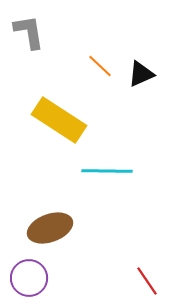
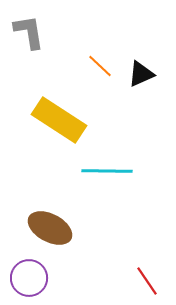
brown ellipse: rotated 48 degrees clockwise
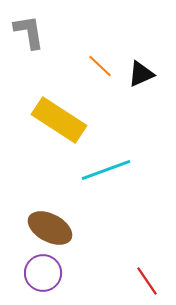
cyan line: moved 1 px left, 1 px up; rotated 21 degrees counterclockwise
purple circle: moved 14 px right, 5 px up
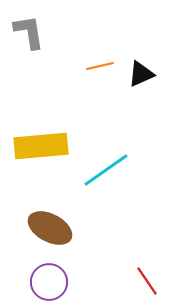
orange line: rotated 56 degrees counterclockwise
yellow rectangle: moved 18 px left, 26 px down; rotated 38 degrees counterclockwise
cyan line: rotated 15 degrees counterclockwise
purple circle: moved 6 px right, 9 px down
